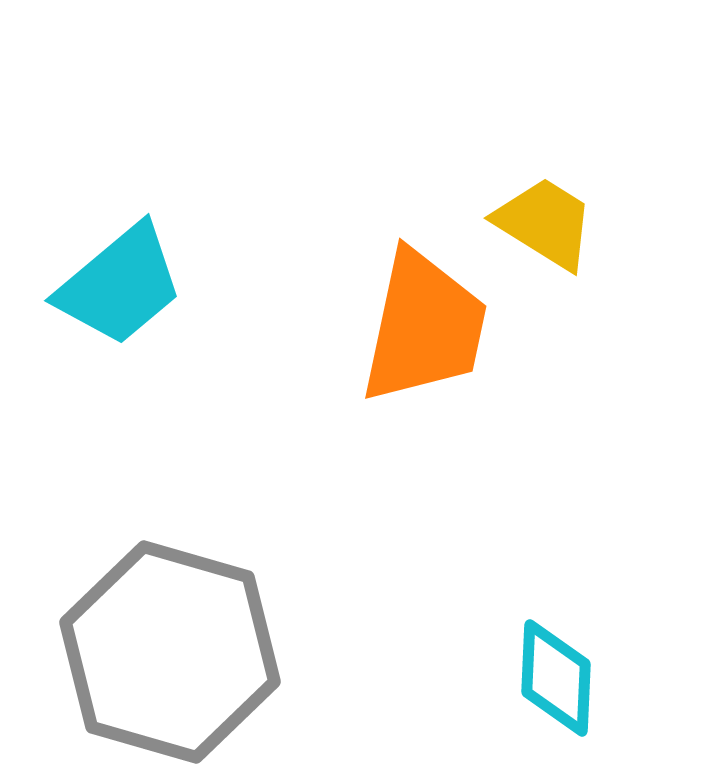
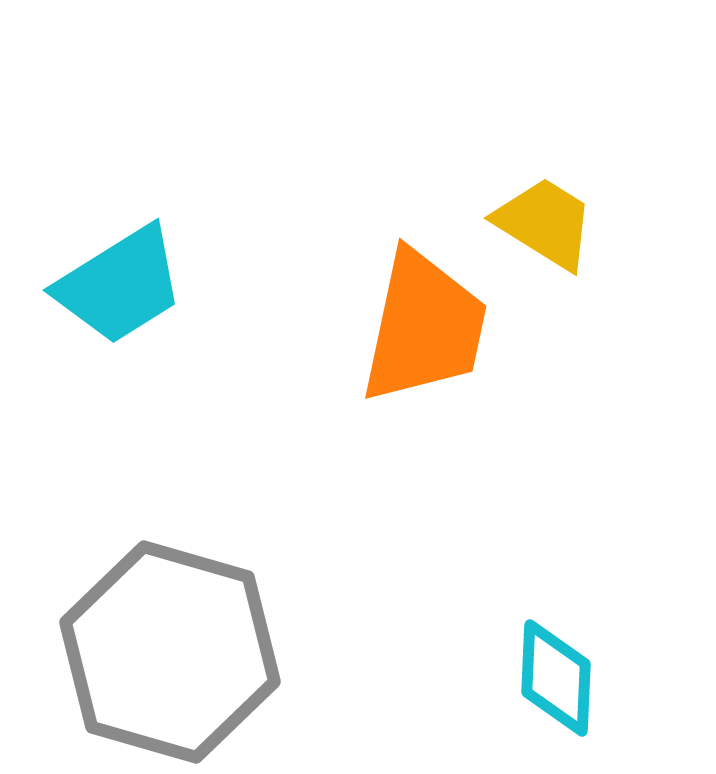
cyan trapezoid: rotated 8 degrees clockwise
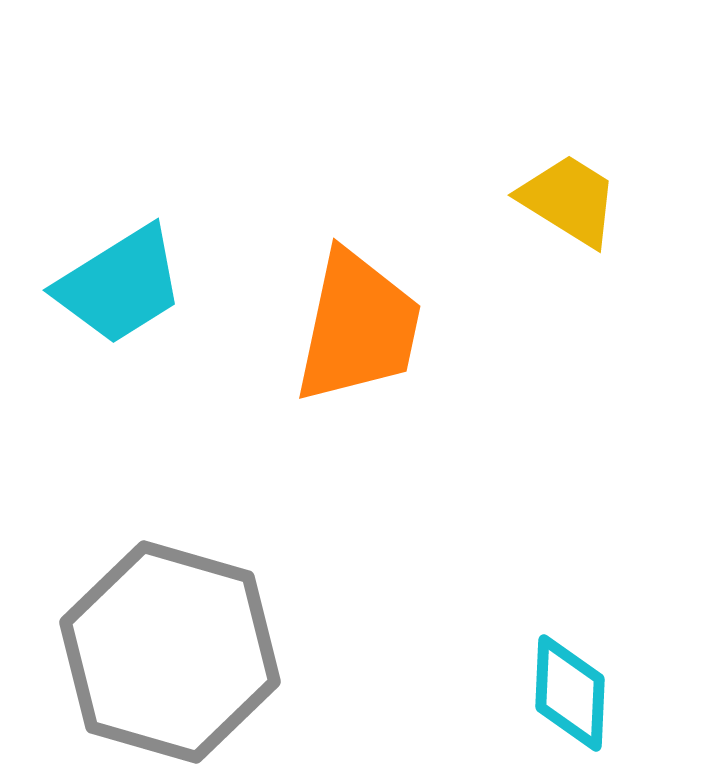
yellow trapezoid: moved 24 px right, 23 px up
orange trapezoid: moved 66 px left
cyan diamond: moved 14 px right, 15 px down
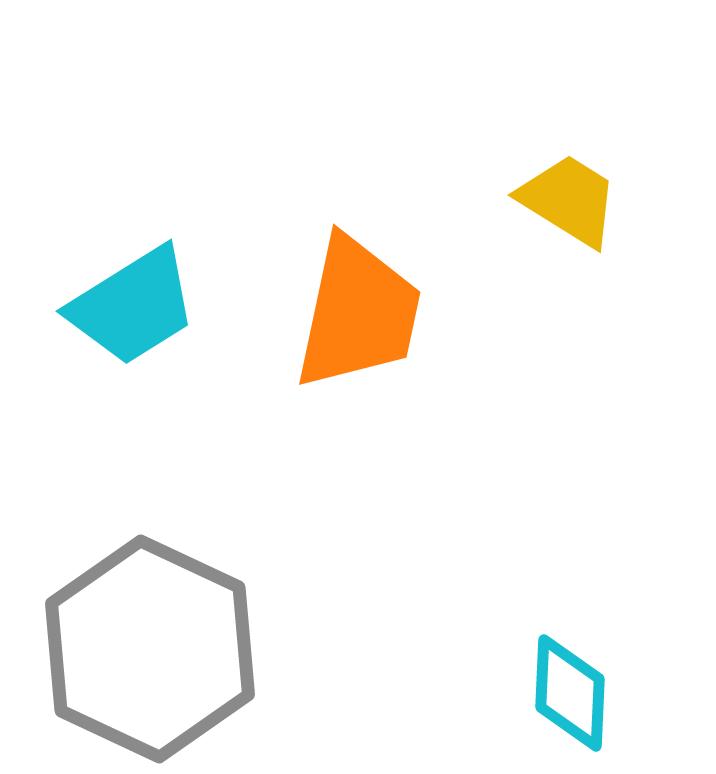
cyan trapezoid: moved 13 px right, 21 px down
orange trapezoid: moved 14 px up
gray hexagon: moved 20 px left, 3 px up; rotated 9 degrees clockwise
